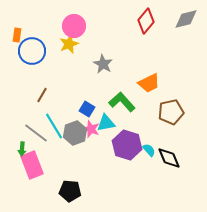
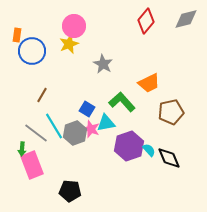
purple hexagon: moved 2 px right, 1 px down; rotated 24 degrees clockwise
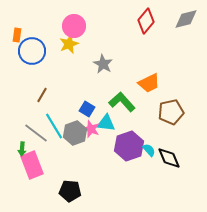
cyan triangle: rotated 18 degrees clockwise
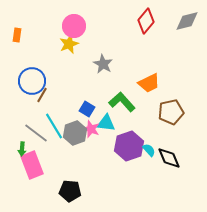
gray diamond: moved 1 px right, 2 px down
blue circle: moved 30 px down
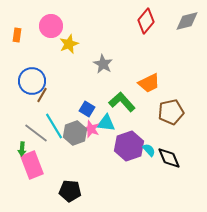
pink circle: moved 23 px left
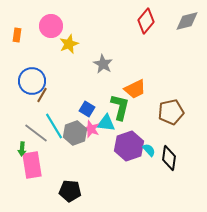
orange trapezoid: moved 14 px left, 6 px down
green L-shape: moved 2 px left, 5 px down; rotated 56 degrees clockwise
black diamond: rotated 30 degrees clockwise
pink rectangle: rotated 12 degrees clockwise
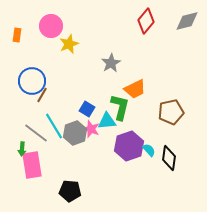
gray star: moved 8 px right, 1 px up; rotated 12 degrees clockwise
cyan triangle: moved 1 px right, 2 px up; rotated 12 degrees counterclockwise
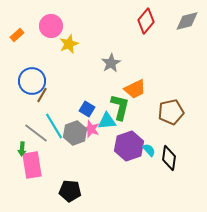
orange rectangle: rotated 40 degrees clockwise
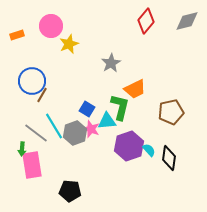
orange rectangle: rotated 24 degrees clockwise
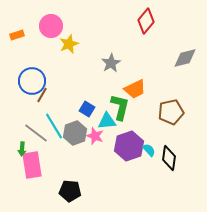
gray diamond: moved 2 px left, 37 px down
pink star: moved 4 px right, 7 px down
